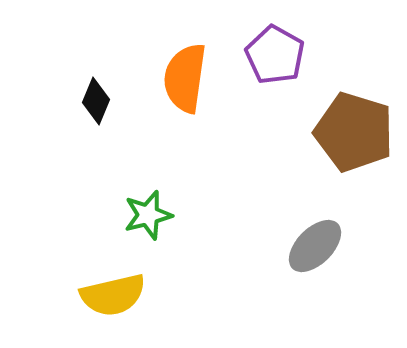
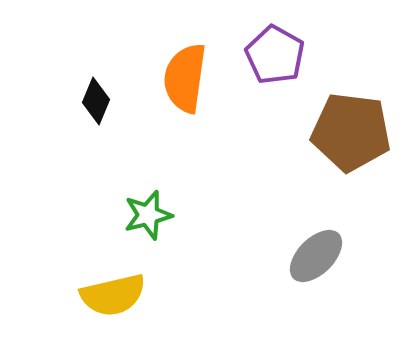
brown pentagon: moved 3 px left; rotated 10 degrees counterclockwise
gray ellipse: moved 1 px right, 10 px down
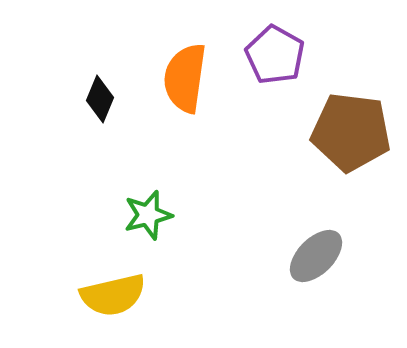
black diamond: moved 4 px right, 2 px up
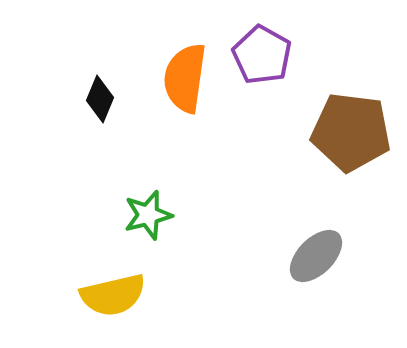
purple pentagon: moved 13 px left
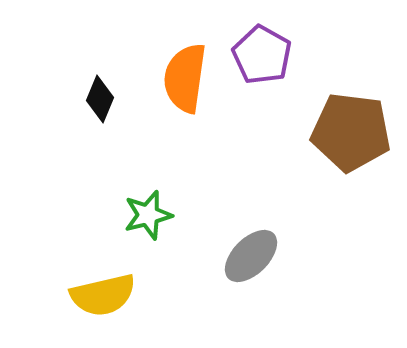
gray ellipse: moved 65 px left
yellow semicircle: moved 10 px left
